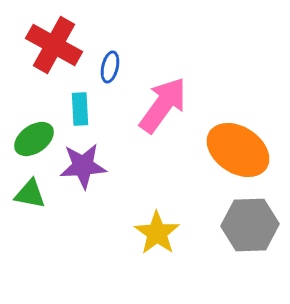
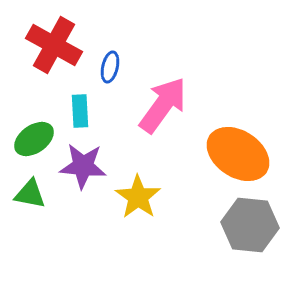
cyan rectangle: moved 2 px down
orange ellipse: moved 4 px down
purple star: rotated 9 degrees clockwise
gray hexagon: rotated 8 degrees clockwise
yellow star: moved 19 px left, 36 px up
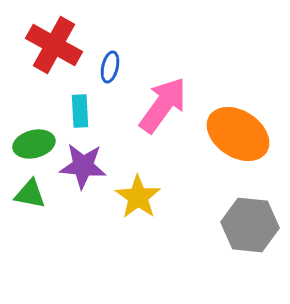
green ellipse: moved 5 px down; rotated 21 degrees clockwise
orange ellipse: moved 20 px up
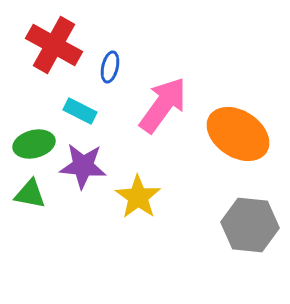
cyan rectangle: rotated 60 degrees counterclockwise
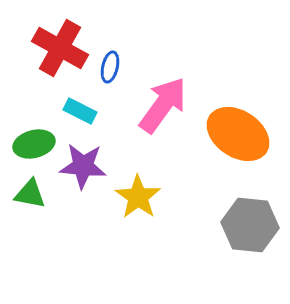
red cross: moved 6 px right, 3 px down
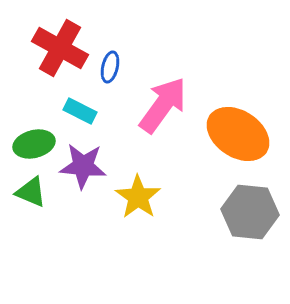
green triangle: moved 1 px right, 2 px up; rotated 12 degrees clockwise
gray hexagon: moved 13 px up
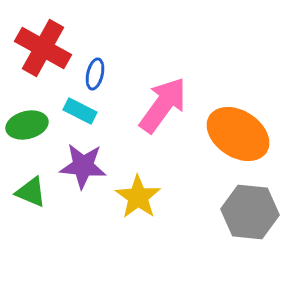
red cross: moved 17 px left
blue ellipse: moved 15 px left, 7 px down
green ellipse: moved 7 px left, 19 px up
